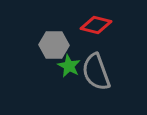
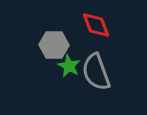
red diamond: rotated 56 degrees clockwise
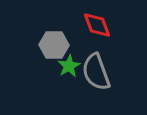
red diamond: moved 1 px right
green star: rotated 15 degrees clockwise
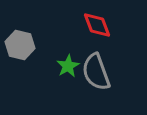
gray hexagon: moved 34 px left; rotated 12 degrees clockwise
green star: moved 1 px left
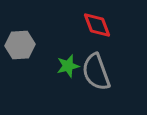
gray hexagon: rotated 16 degrees counterclockwise
green star: rotated 15 degrees clockwise
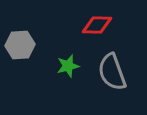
red diamond: rotated 68 degrees counterclockwise
gray semicircle: moved 16 px right
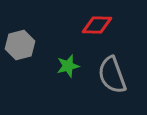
gray hexagon: rotated 12 degrees counterclockwise
gray semicircle: moved 3 px down
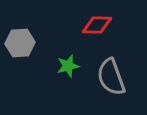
gray hexagon: moved 2 px up; rotated 12 degrees clockwise
gray semicircle: moved 1 px left, 2 px down
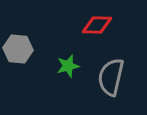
gray hexagon: moved 2 px left, 6 px down; rotated 8 degrees clockwise
gray semicircle: rotated 33 degrees clockwise
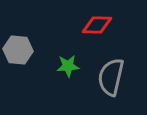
gray hexagon: moved 1 px down
green star: rotated 10 degrees clockwise
